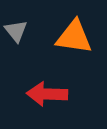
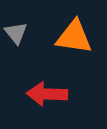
gray triangle: moved 2 px down
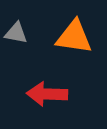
gray triangle: rotated 40 degrees counterclockwise
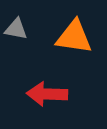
gray triangle: moved 4 px up
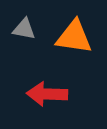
gray triangle: moved 8 px right
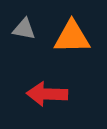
orange triangle: moved 2 px left; rotated 9 degrees counterclockwise
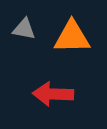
red arrow: moved 6 px right
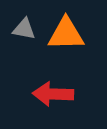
orange triangle: moved 6 px left, 3 px up
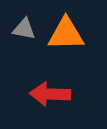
red arrow: moved 3 px left
